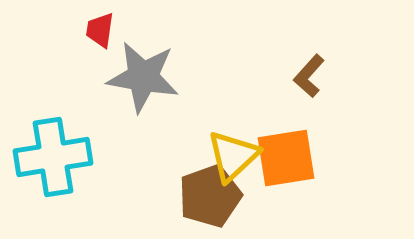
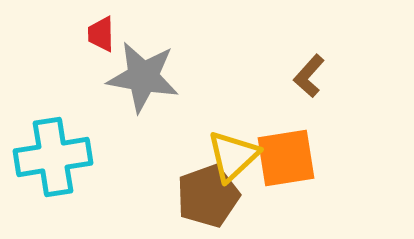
red trapezoid: moved 1 px right, 4 px down; rotated 9 degrees counterclockwise
brown pentagon: moved 2 px left
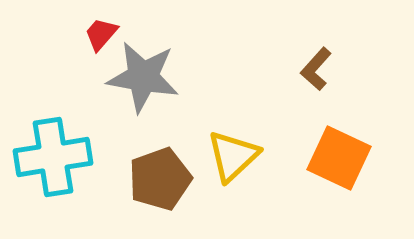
red trapezoid: rotated 42 degrees clockwise
brown L-shape: moved 7 px right, 7 px up
orange square: moved 53 px right; rotated 34 degrees clockwise
brown pentagon: moved 48 px left, 17 px up
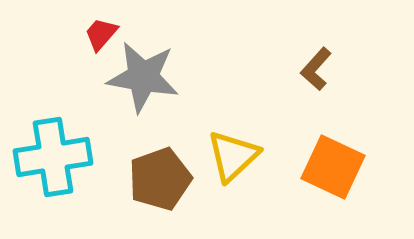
orange square: moved 6 px left, 9 px down
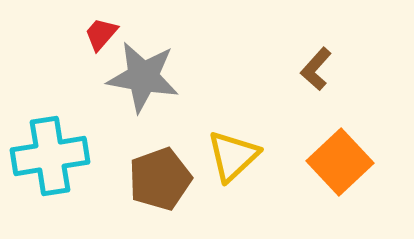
cyan cross: moved 3 px left, 1 px up
orange square: moved 7 px right, 5 px up; rotated 22 degrees clockwise
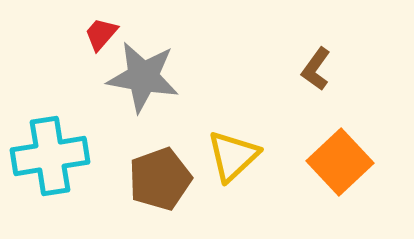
brown L-shape: rotated 6 degrees counterclockwise
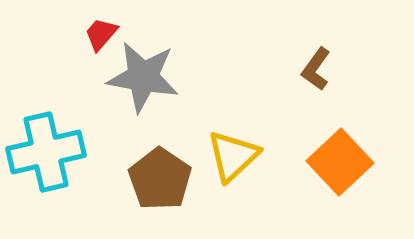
cyan cross: moved 4 px left, 4 px up; rotated 4 degrees counterclockwise
brown pentagon: rotated 18 degrees counterclockwise
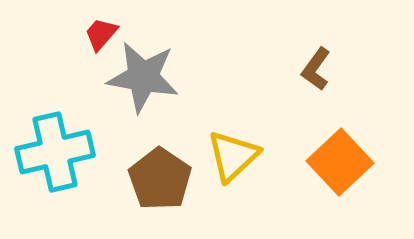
cyan cross: moved 9 px right
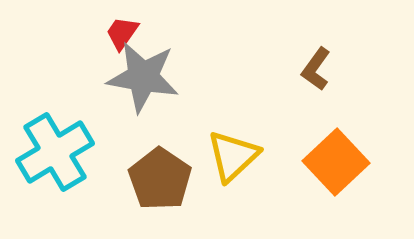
red trapezoid: moved 21 px right, 1 px up; rotated 6 degrees counterclockwise
cyan cross: rotated 18 degrees counterclockwise
orange square: moved 4 px left
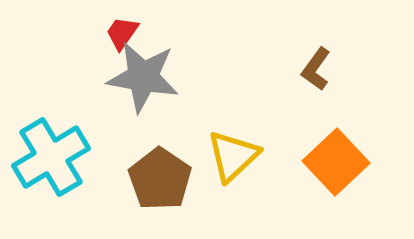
cyan cross: moved 4 px left, 5 px down
